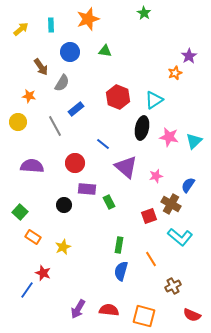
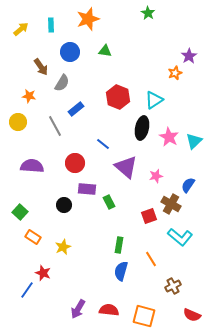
green star at (144, 13): moved 4 px right
pink star at (169, 137): rotated 18 degrees clockwise
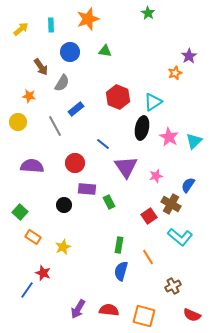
cyan triangle at (154, 100): moved 1 px left, 2 px down
purple triangle at (126, 167): rotated 15 degrees clockwise
red square at (149, 216): rotated 14 degrees counterclockwise
orange line at (151, 259): moved 3 px left, 2 px up
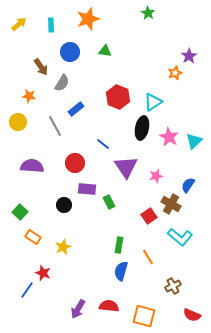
yellow arrow at (21, 29): moved 2 px left, 5 px up
red semicircle at (109, 310): moved 4 px up
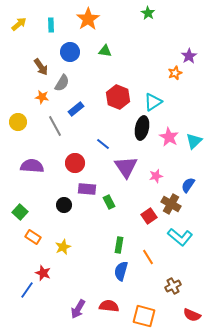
orange star at (88, 19): rotated 15 degrees counterclockwise
orange star at (29, 96): moved 13 px right, 1 px down
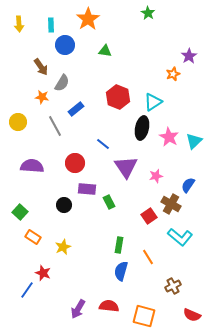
yellow arrow at (19, 24): rotated 126 degrees clockwise
blue circle at (70, 52): moved 5 px left, 7 px up
orange star at (175, 73): moved 2 px left, 1 px down
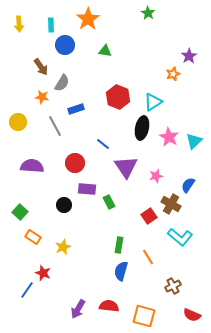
blue rectangle at (76, 109): rotated 21 degrees clockwise
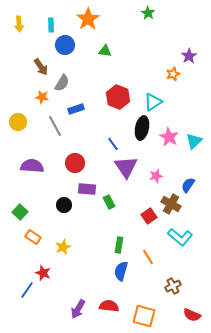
blue line at (103, 144): moved 10 px right; rotated 16 degrees clockwise
